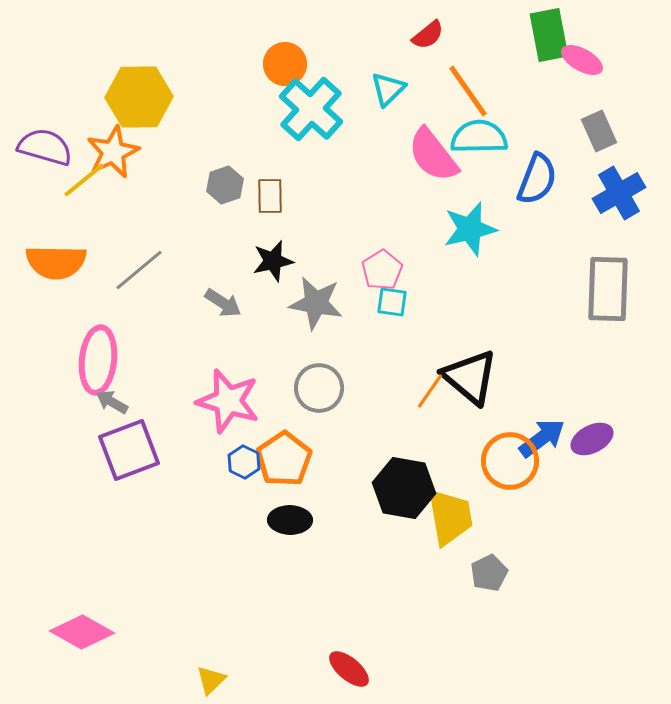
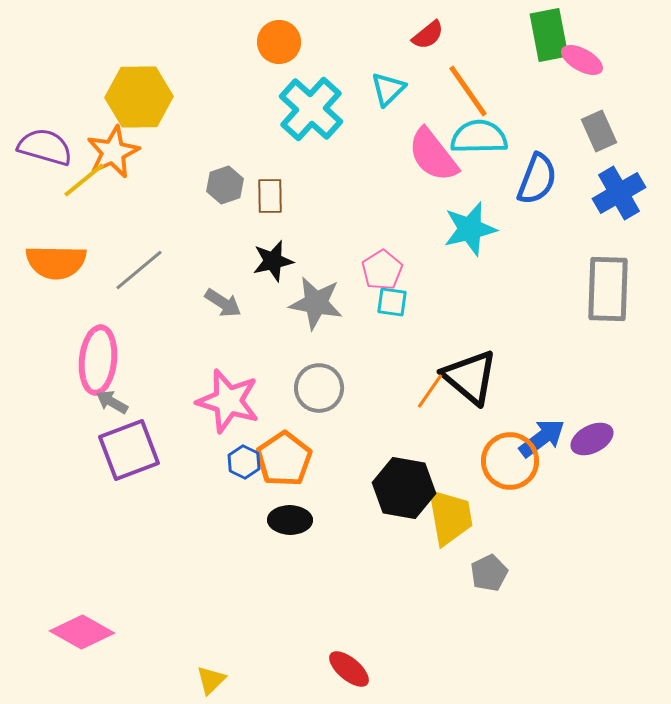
orange circle at (285, 64): moved 6 px left, 22 px up
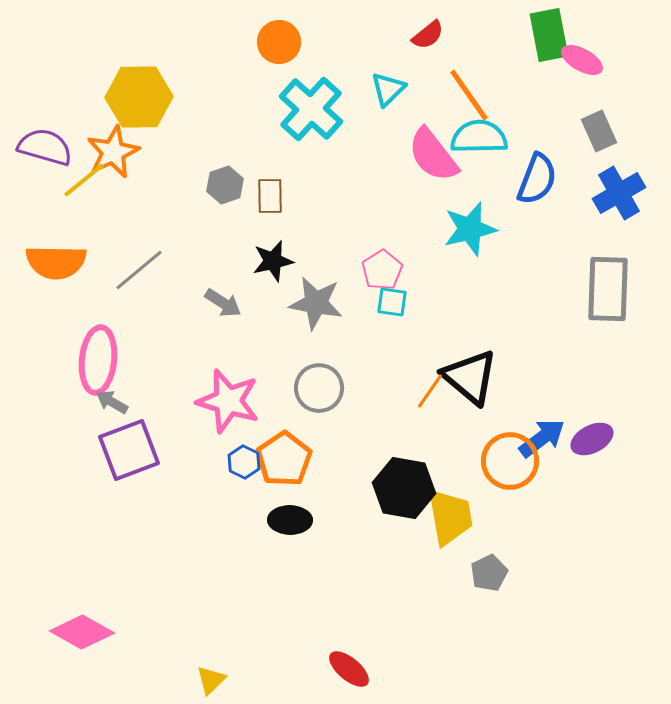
orange line at (468, 91): moved 1 px right, 4 px down
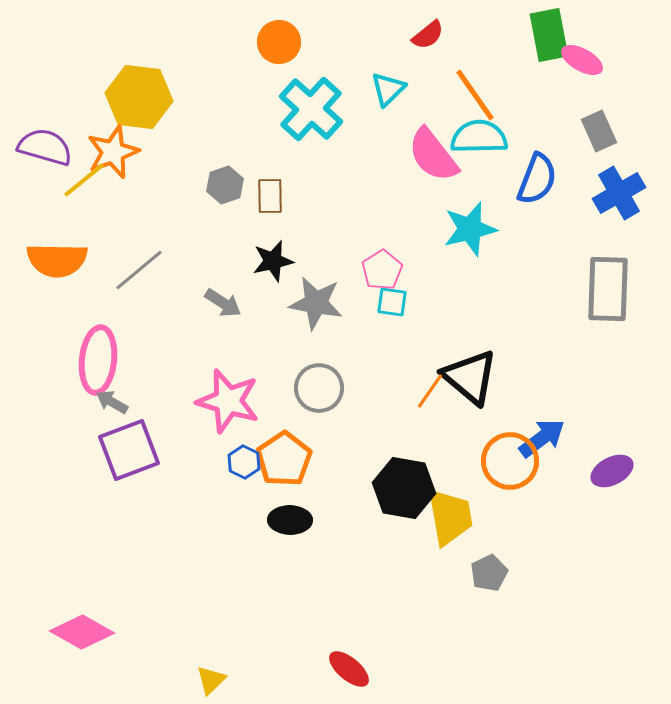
orange line at (469, 95): moved 6 px right
yellow hexagon at (139, 97): rotated 8 degrees clockwise
orange star at (113, 152): rotated 4 degrees clockwise
orange semicircle at (56, 262): moved 1 px right, 2 px up
purple ellipse at (592, 439): moved 20 px right, 32 px down
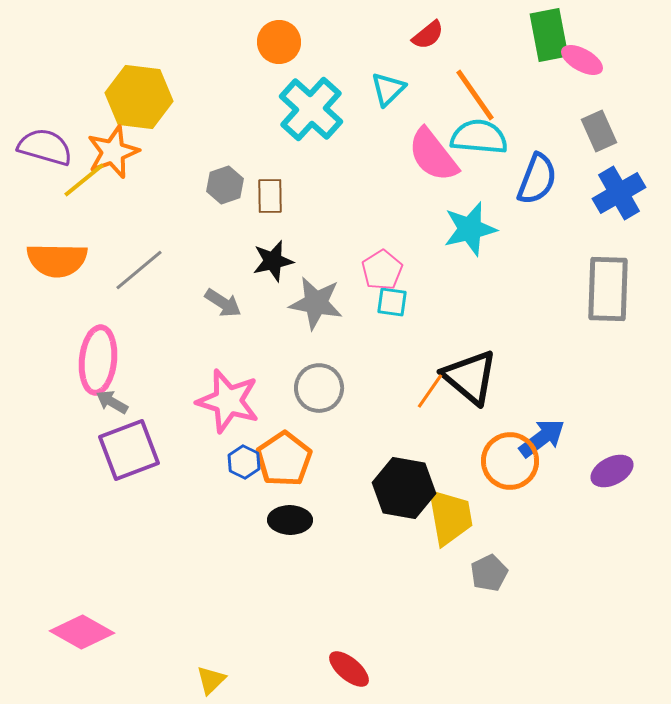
cyan semicircle at (479, 137): rotated 6 degrees clockwise
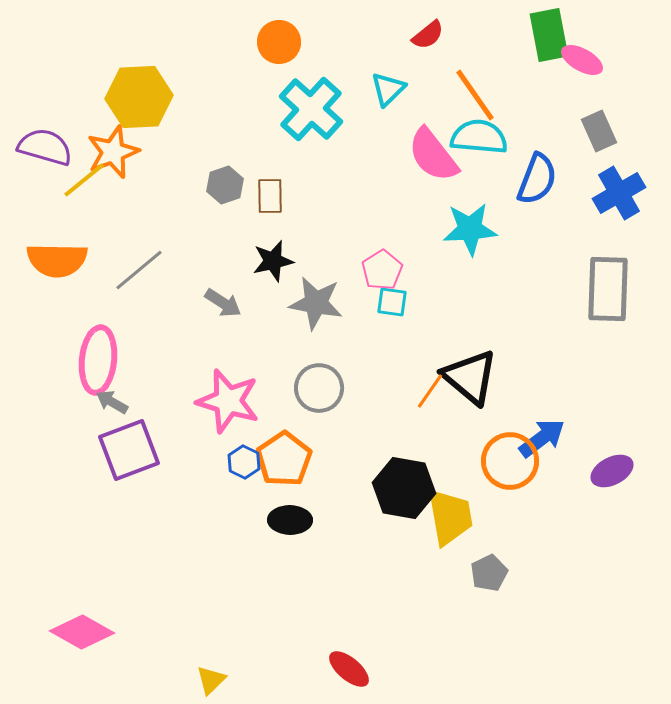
yellow hexagon at (139, 97): rotated 10 degrees counterclockwise
cyan star at (470, 229): rotated 10 degrees clockwise
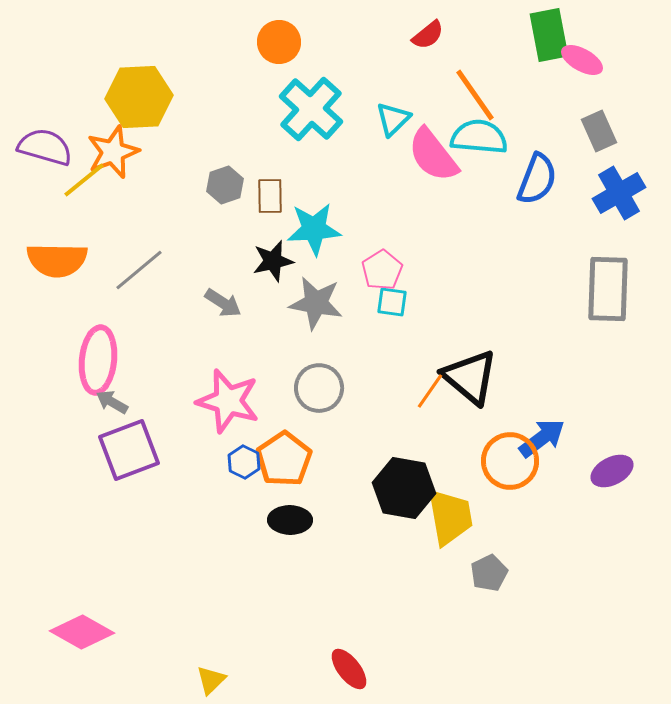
cyan triangle at (388, 89): moved 5 px right, 30 px down
cyan star at (470, 229): moved 156 px left
red ellipse at (349, 669): rotated 12 degrees clockwise
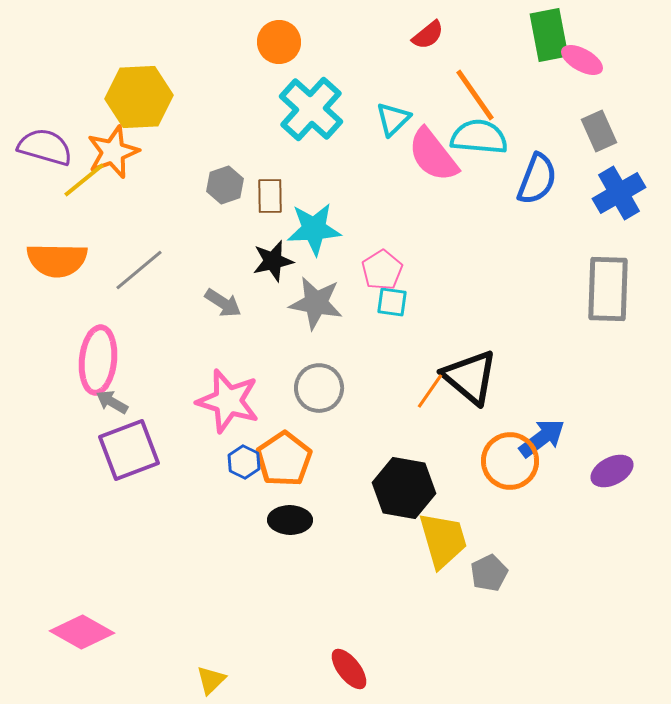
yellow trapezoid at (450, 517): moved 7 px left, 23 px down; rotated 6 degrees counterclockwise
